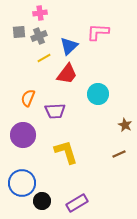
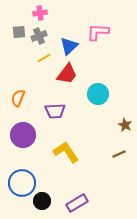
orange semicircle: moved 10 px left
yellow L-shape: rotated 16 degrees counterclockwise
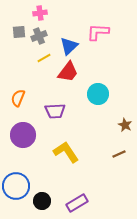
red trapezoid: moved 1 px right, 2 px up
blue circle: moved 6 px left, 3 px down
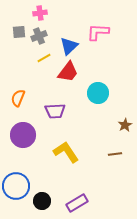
cyan circle: moved 1 px up
brown star: rotated 16 degrees clockwise
brown line: moved 4 px left; rotated 16 degrees clockwise
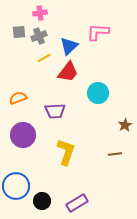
orange semicircle: rotated 48 degrees clockwise
yellow L-shape: rotated 52 degrees clockwise
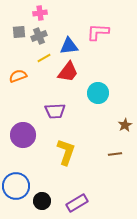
blue triangle: rotated 36 degrees clockwise
orange semicircle: moved 22 px up
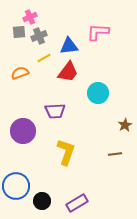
pink cross: moved 10 px left, 4 px down; rotated 16 degrees counterclockwise
orange semicircle: moved 2 px right, 3 px up
purple circle: moved 4 px up
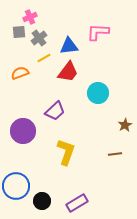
gray cross: moved 2 px down; rotated 14 degrees counterclockwise
purple trapezoid: rotated 40 degrees counterclockwise
